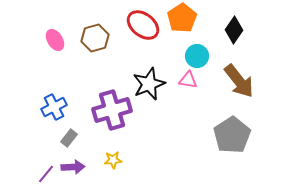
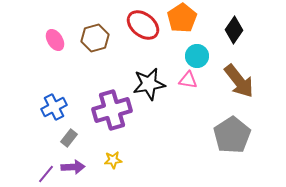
black star: rotated 12 degrees clockwise
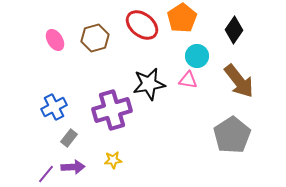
red ellipse: moved 1 px left
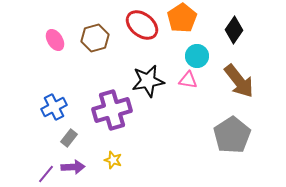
black star: moved 1 px left, 3 px up
yellow star: rotated 24 degrees clockwise
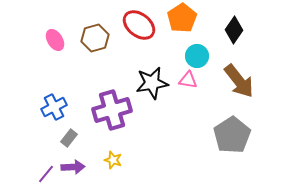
red ellipse: moved 3 px left
black star: moved 4 px right, 2 px down
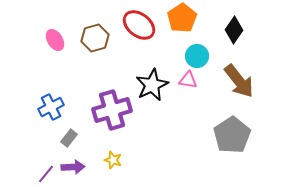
black star: moved 2 px down; rotated 16 degrees counterclockwise
blue cross: moved 3 px left
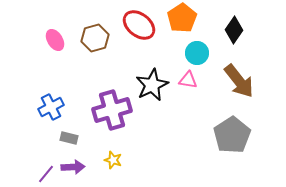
cyan circle: moved 3 px up
gray rectangle: rotated 66 degrees clockwise
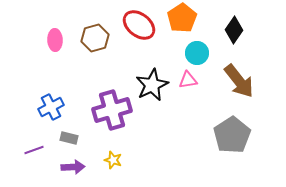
pink ellipse: rotated 30 degrees clockwise
pink triangle: rotated 18 degrees counterclockwise
purple line: moved 12 px left, 24 px up; rotated 30 degrees clockwise
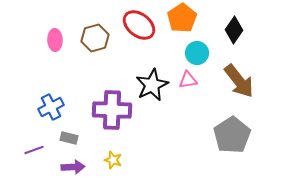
purple cross: rotated 18 degrees clockwise
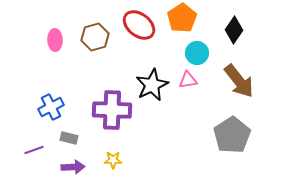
brown hexagon: moved 1 px up
yellow star: rotated 18 degrees counterclockwise
